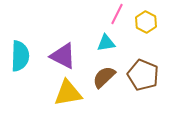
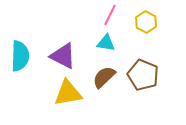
pink line: moved 7 px left, 1 px down
cyan triangle: rotated 18 degrees clockwise
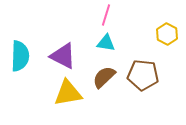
pink line: moved 4 px left; rotated 10 degrees counterclockwise
yellow hexagon: moved 21 px right, 12 px down
brown pentagon: rotated 16 degrees counterclockwise
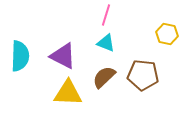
yellow hexagon: rotated 15 degrees counterclockwise
cyan triangle: rotated 12 degrees clockwise
yellow triangle: rotated 12 degrees clockwise
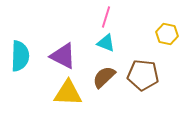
pink line: moved 2 px down
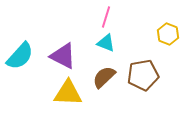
yellow hexagon: moved 1 px right; rotated 10 degrees clockwise
cyan semicircle: rotated 40 degrees clockwise
brown pentagon: rotated 16 degrees counterclockwise
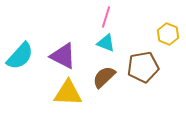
brown pentagon: moved 8 px up
